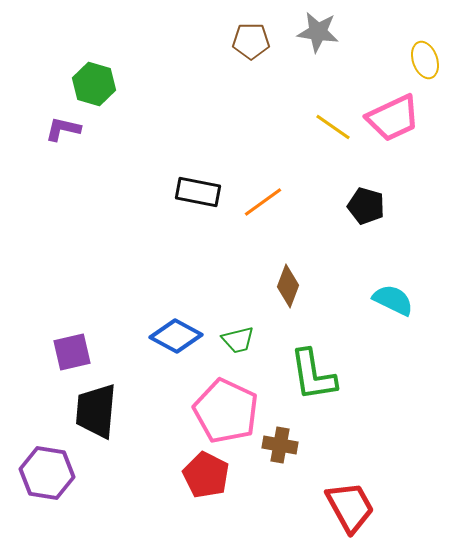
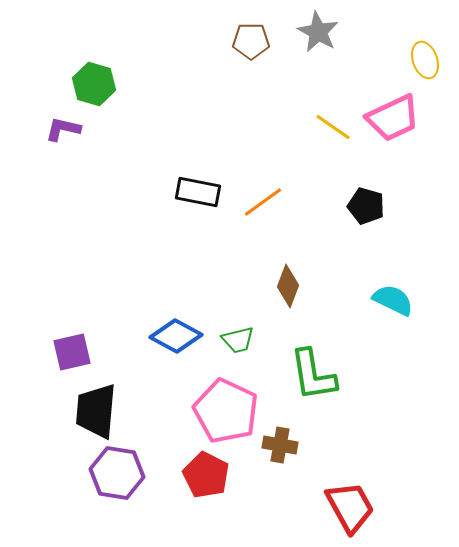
gray star: rotated 21 degrees clockwise
purple hexagon: moved 70 px right
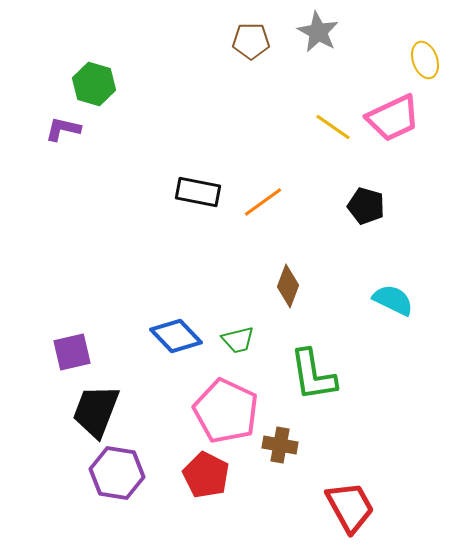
blue diamond: rotated 18 degrees clockwise
black trapezoid: rotated 16 degrees clockwise
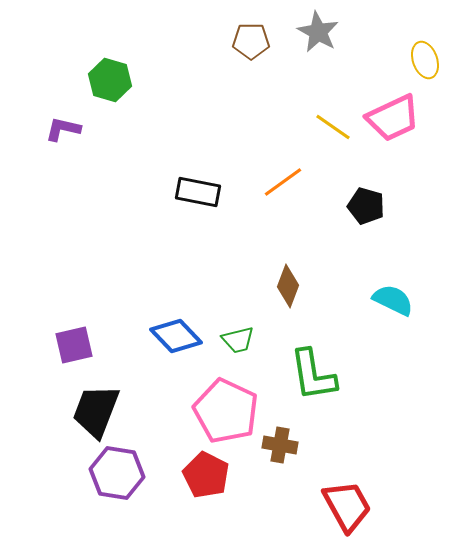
green hexagon: moved 16 px right, 4 px up
orange line: moved 20 px right, 20 px up
purple square: moved 2 px right, 7 px up
red trapezoid: moved 3 px left, 1 px up
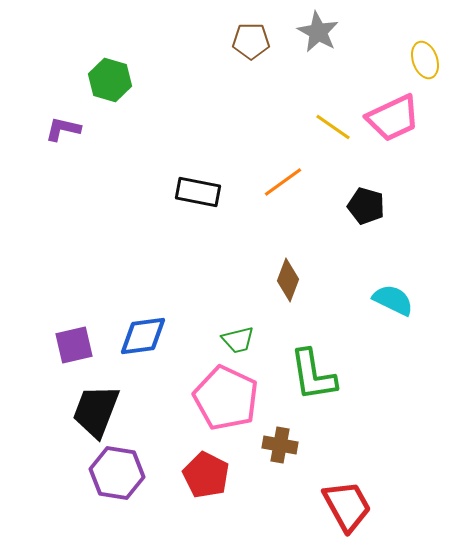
brown diamond: moved 6 px up
blue diamond: moved 33 px left; rotated 54 degrees counterclockwise
pink pentagon: moved 13 px up
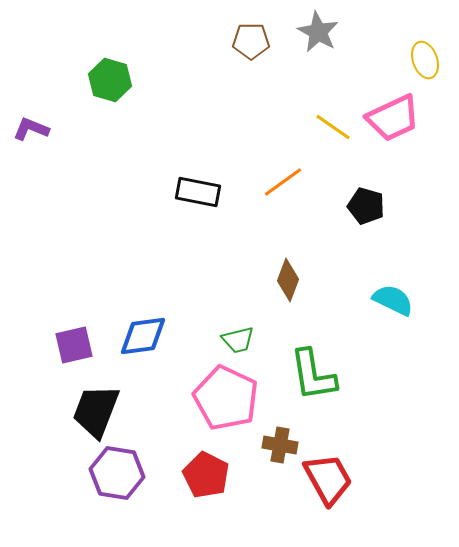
purple L-shape: moved 32 px left; rotated 9 degrees clockwise
red trapezoid: moved 19 px left, 27 px up
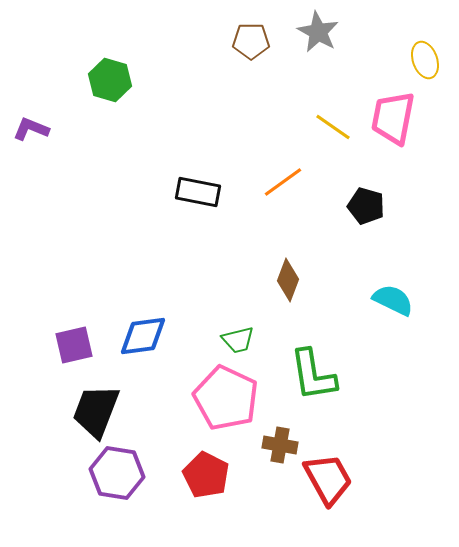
pink trapezoid: rotated 126 degrees clockwise
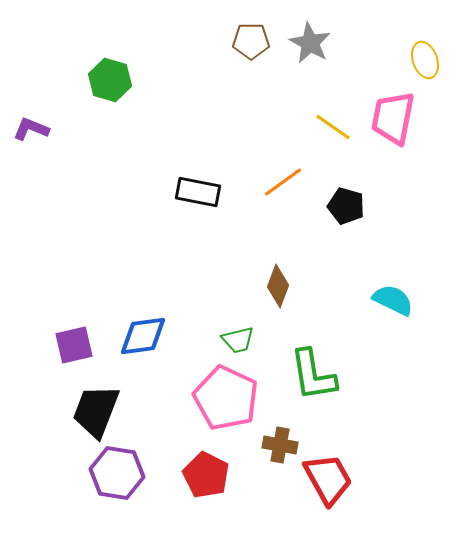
gray star: moved 8 px left, 11 px down
black pentagon: moved 20 px left
brown diamond: moved 10 px left, 6 px down
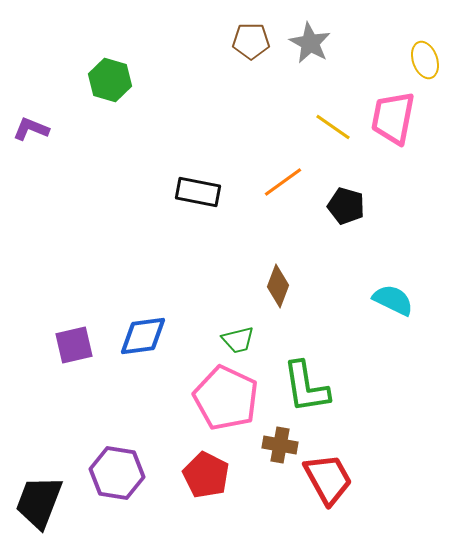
green L-shape: moved 7 px left, 12 px down
black trapezoid: moved 57 px left, 91 px down
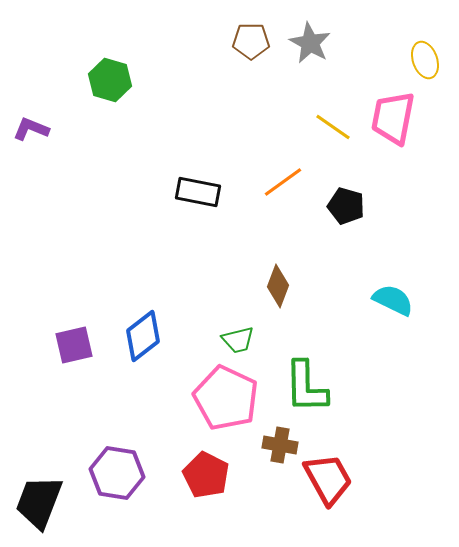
blue diamond: rotated 30 degrees counterclockwise
green L-shape: rotated 8 degrees clockwise
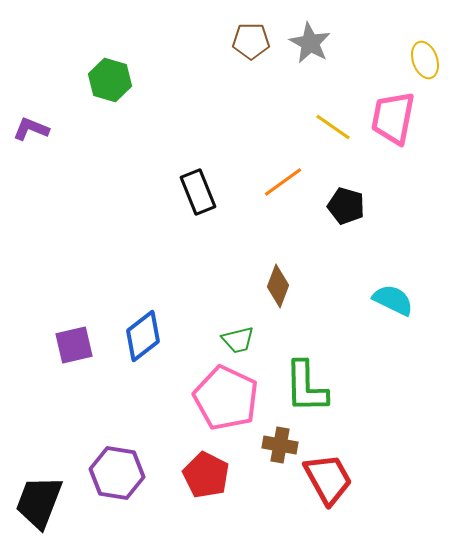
black rectangle: rotated 57 degrees clockwise
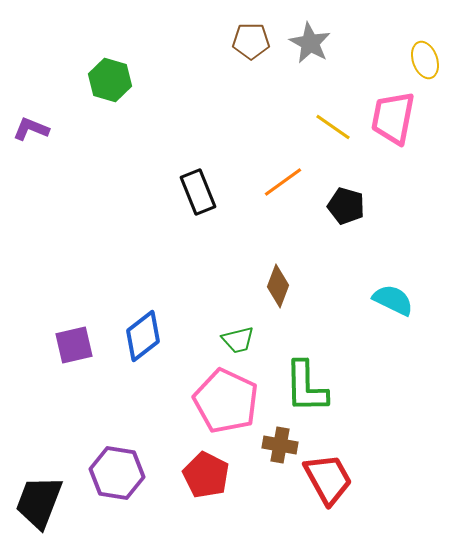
pink pentagon: moved 3 px down
